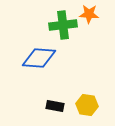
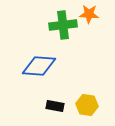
blue diamond: moved 8 px down
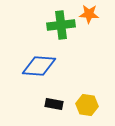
green cross: moved 2 px left
black rectangle: moved 1 px left, 2 px up
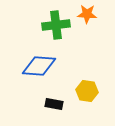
orange star: moved 2 px left
green cross: moved 5 px left
yellow hexagon: moved 14 px up
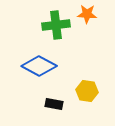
blue diamond: rotated 24 degrees clockwise
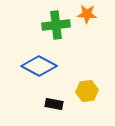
yellow hexagon: rotated 15 degrees counterclockwise
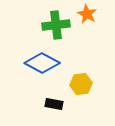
orange star: rotated 24 degrees clockwise
blue diamond: moved 3 px right, 3 px up
yellow hexagon: moved 6 px left, 7 px up
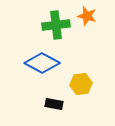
orange star: moved 2 px down; rotated 12 degrees counterclockwise
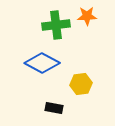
orange star: rotated 18 degrees counterclockwise
black rectangle: moved 4 px down
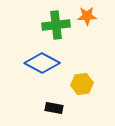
yellow hexagon: moved 1 px right
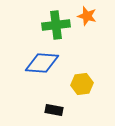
orange star: rotated 18 degrees clockwise
blue diamond: rotated 24 degrees counterclockwise
black rectangle: moved 2 px down
